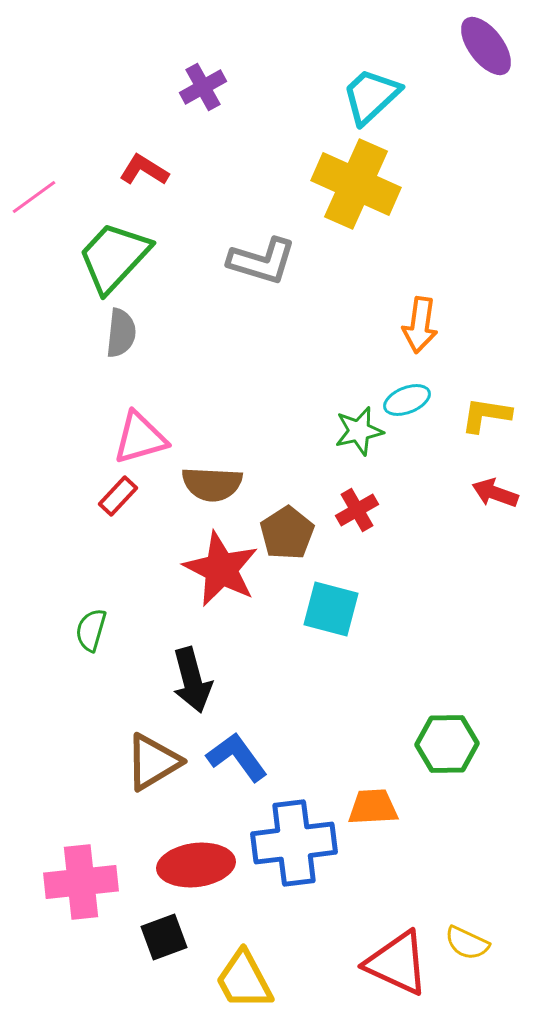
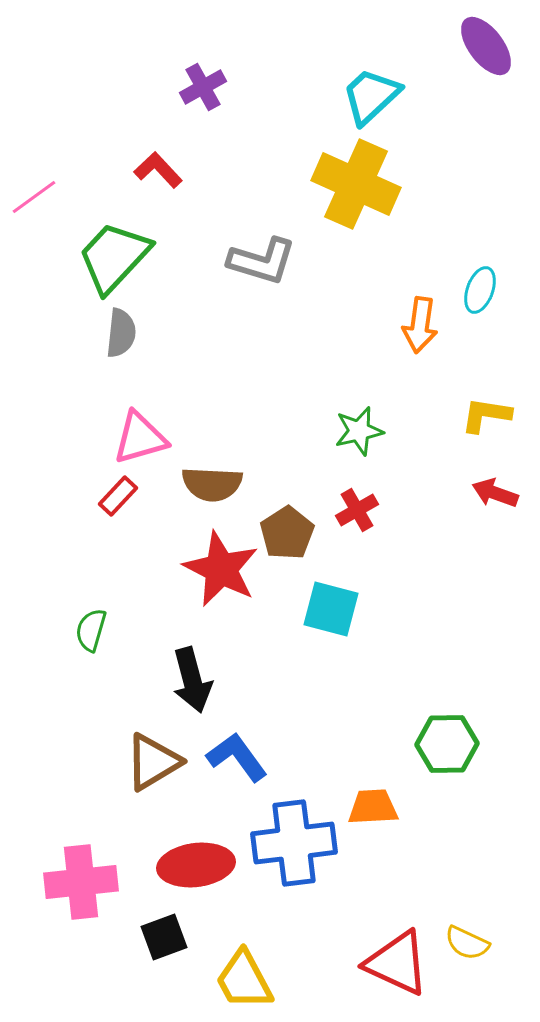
red L-shape: moved 14 px right; rotated 15 degrees clockwise
cyan ellipse: moved 73 px right, 110 px up; rotated 48 degrees counterclockwise
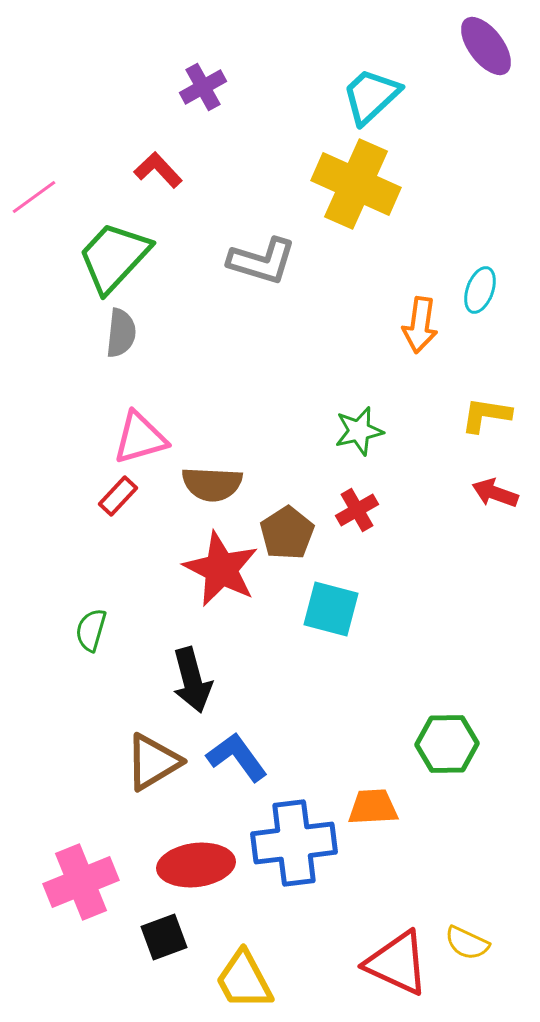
pink cross: rotated 16 degrees counterclockwise
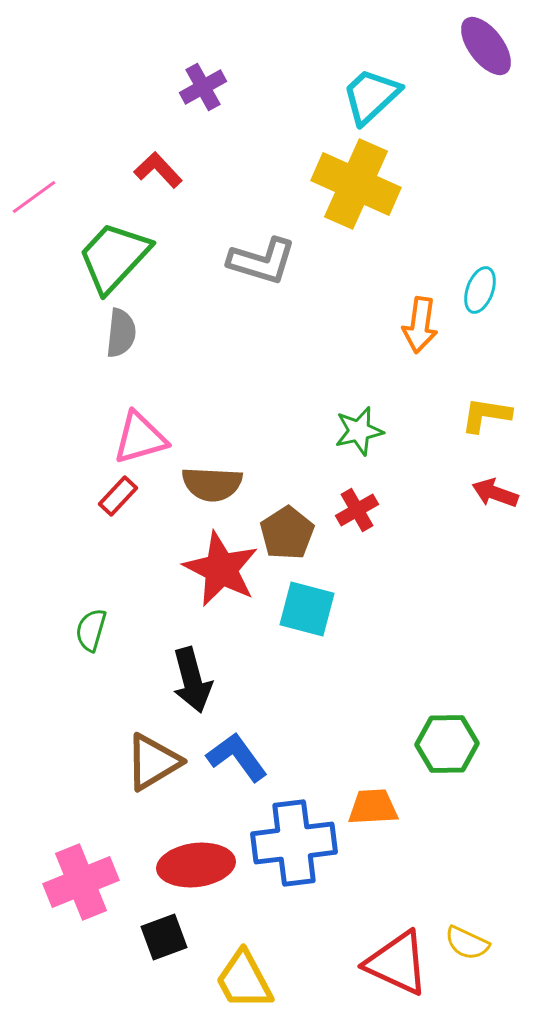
cyan square: moved 24 px left
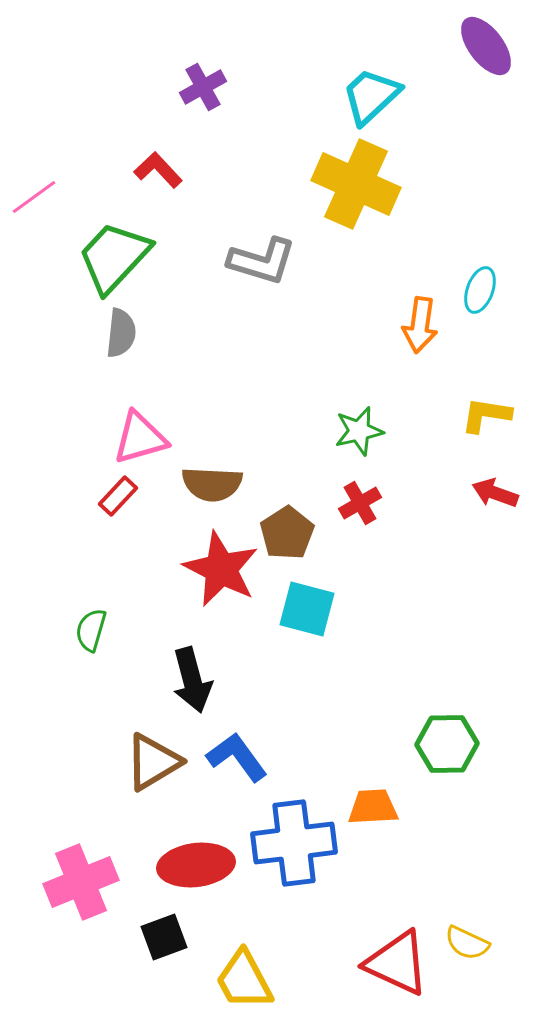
red cross: moved 3 px right, 7 px up
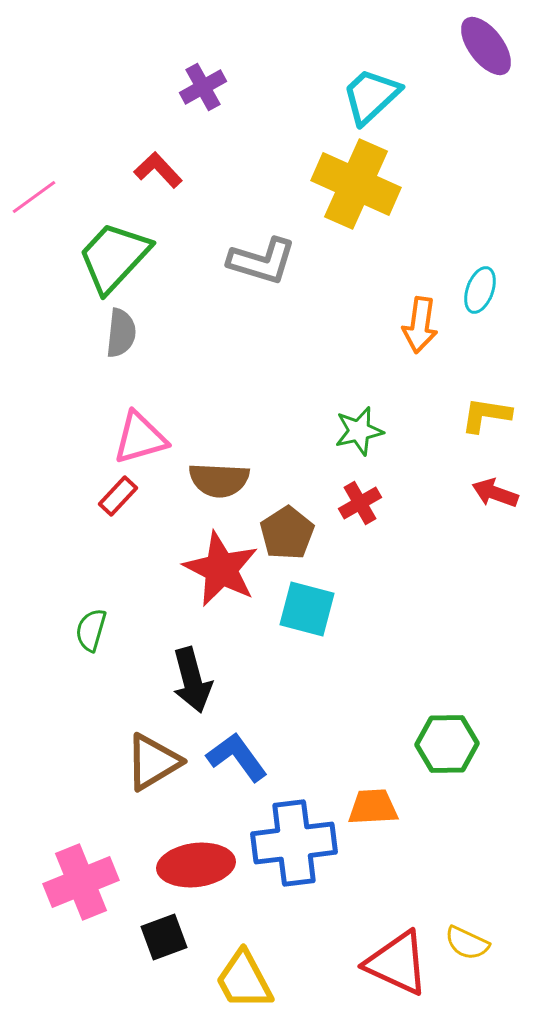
brown semicircle: moved 7 px right, 4 px up
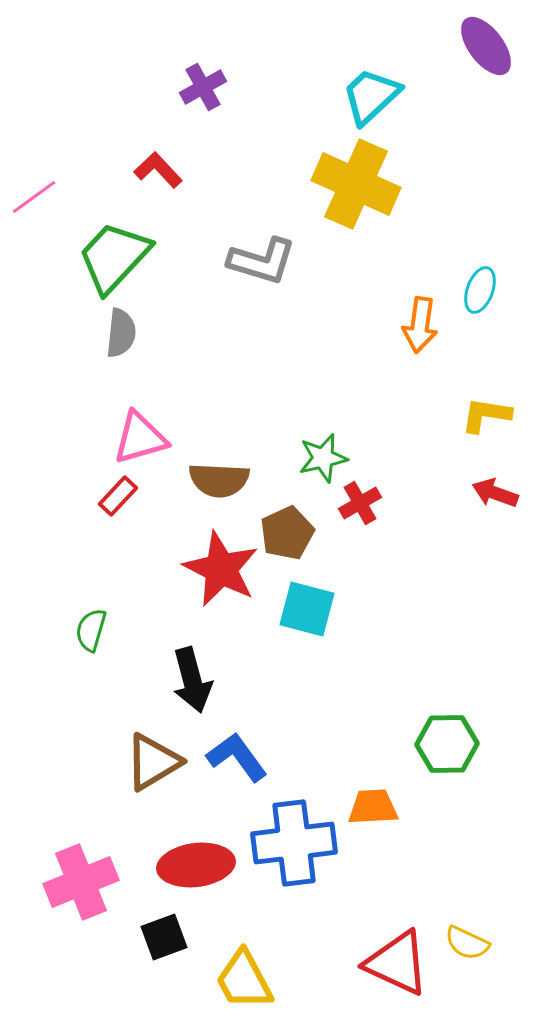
green star: moved 36 px left, 27 px down
brown pentagon: rotated 8 degrees clockwise
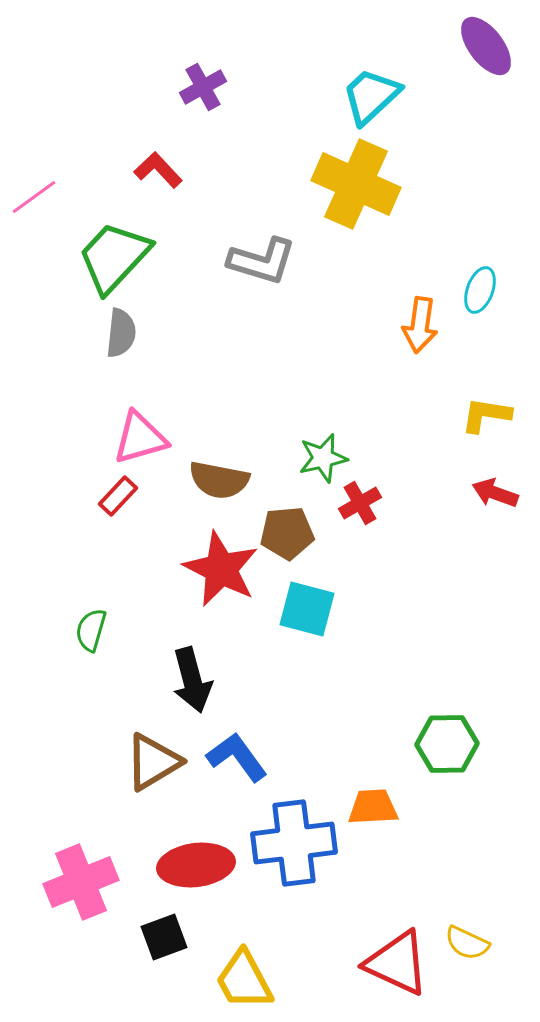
brown semicircle: rotated 8 degrees clockwise
brown pentagon: rotated 20 degrees clockwise
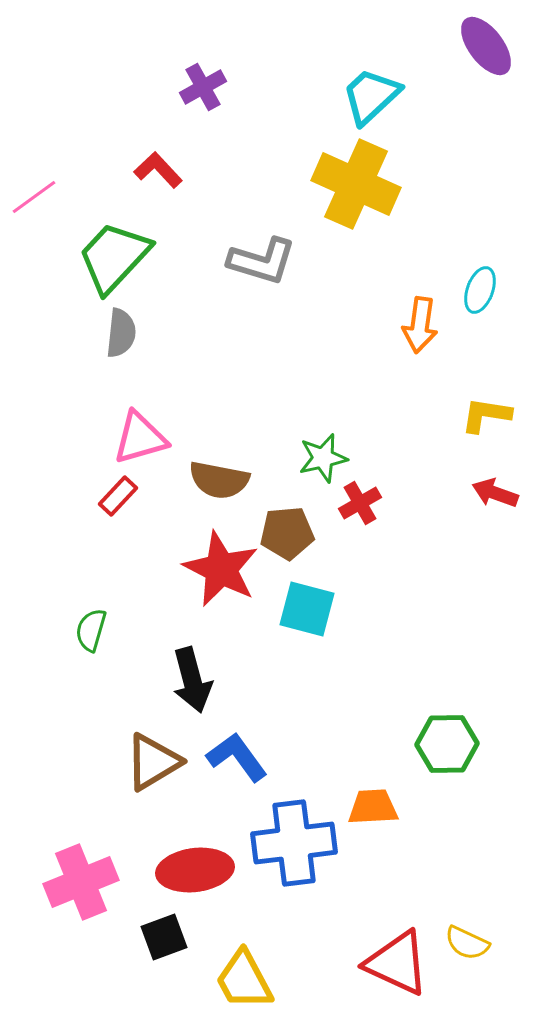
red ellipse: moved 1 px left, 5 px down
